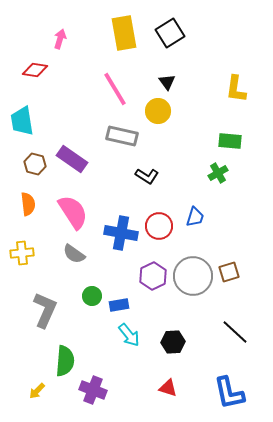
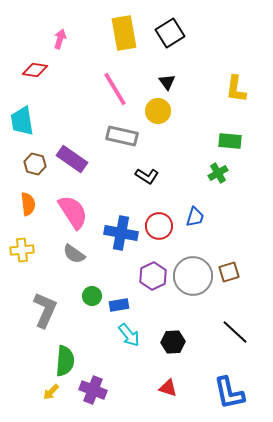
yellow cross: moved 3 px up
yellow arrow: moved 14 px right, 1 px down
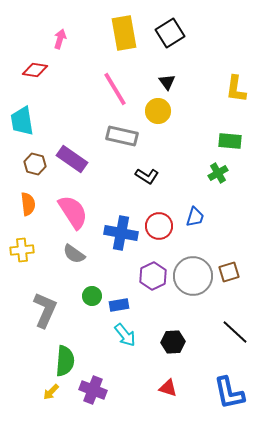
cyan arrow: moved 4 px left
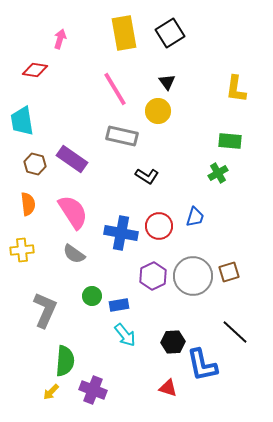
blue L-shape: moved 27 px left, 28 px up
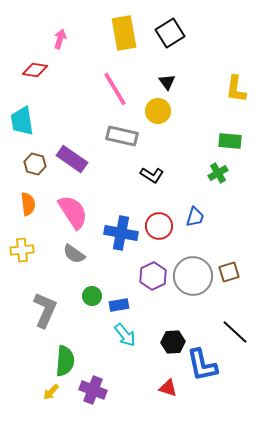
black L-shape: moved 5 px right, 1 px up
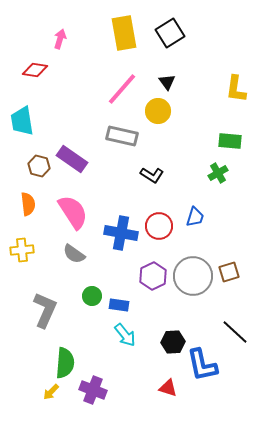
pink line: moved 7 px right; rotated 72 degrees clockwise
brown hexagon: moved 4 px right, 2 px down
blue rectangle: rotated 18 degrees clockwise
green semicircle: moved 2 px down
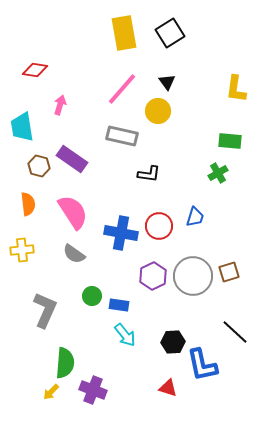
pink arrow: moved 66 px down
cyan trapezoid: moved 6 px down
black L-shape: moved 3 px left, 1 px up; rotated 25 degrees counterclockwise
